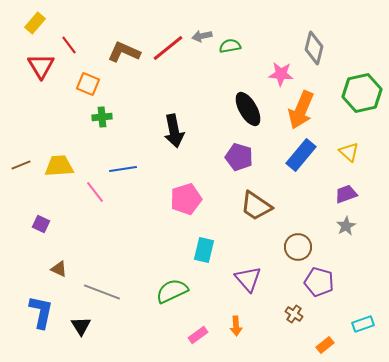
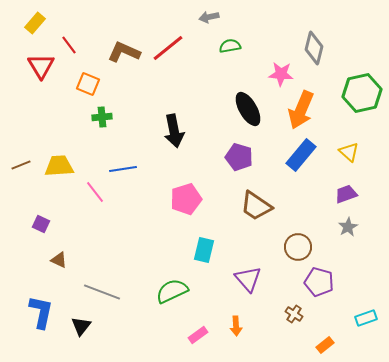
gray arrow at (202, 36): moved 7 px right, 19 px up
gray star at (346, 226): moved 2 px right, 1 px down
brown triangle at (59, 269): moved 9 px up
cyan rectangle at (363, 324): moved 3 px right, 6 px up
black triangle at (81, 326): rotated 10 degrees clockwise
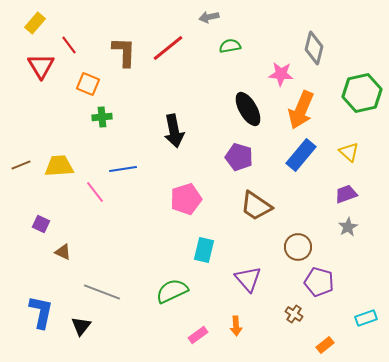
brown L-shape at (124, 52): rotated 68 degrees clockwise
brown triangle at (59, 260): moved 4 px right, 8 px up
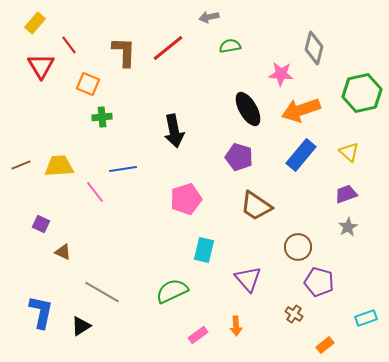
orange arrow at (301, 110): rotated 48 degrees clockwise
gray line at (102, 292): rotated 9 degrees clockwise
black triangle at (81, 326): rotated 20 degrees clockwise
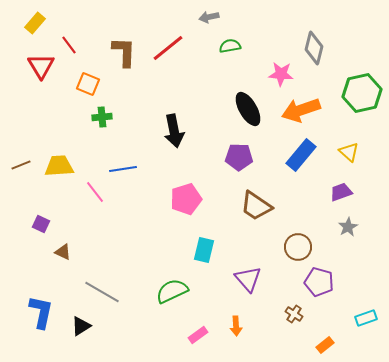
purple pentagon at (239, 157): rotated 16 degrees counterclockwise
purple trapezoid at (346, 194): moved 5 px left, 2 px up
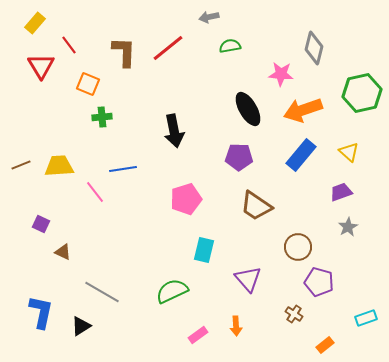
orange arrow at (301, 110): moved 2 px right
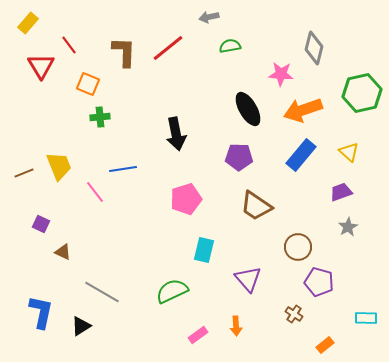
yellow rectangle at (35, 23): moved 7 px left
green cross at (102, 117): moved 2 px left
black arrow at (174, 131): moved 2 px right, 3 px down
brown line at (21, 165): moved 3 px right, 8 px down
yellow trapezoid at (59, 166): rotated 72 degrees clockwise
cyan rectangle at (366, 318): rotated 20 degrees clockwise
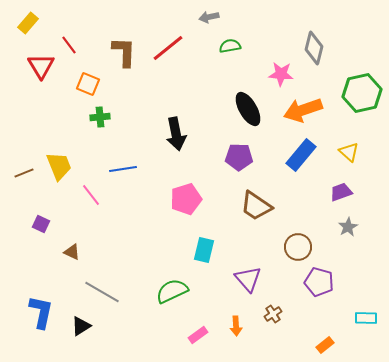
pink line at (95, 192): moved 4 px left, 3 px down
brown triangle at (63, 252): moved 9 px right
brown cross at (294, 314): moved 21 px left; rotated 24 degrees clockwise
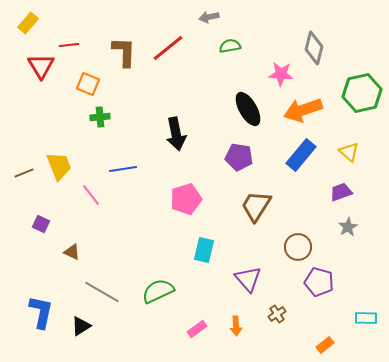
red line at (69, 45): rotated 60 degrees counterclockwise
purple pentagon at (239, 157): rotated 8 degrees clockwise
brown trapezoid at (256, 206): rotated 88 degrees clockwise
green semicircle at (172, 291): moved 14 px left
brown cross at (273, 314): moved 4 px right
pink rectangle at (198, 335): moved 1 px left, 6 px up
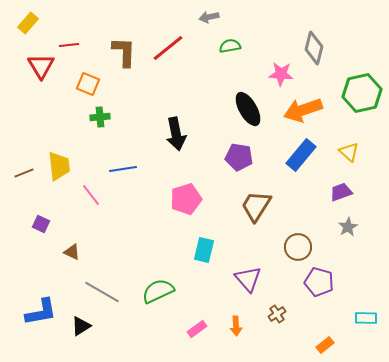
yellow trapezoid at (59, 166): rotated 16 degrees clockwise
blue L-shape at (41, 312): rotated 68 degrees clockwise
